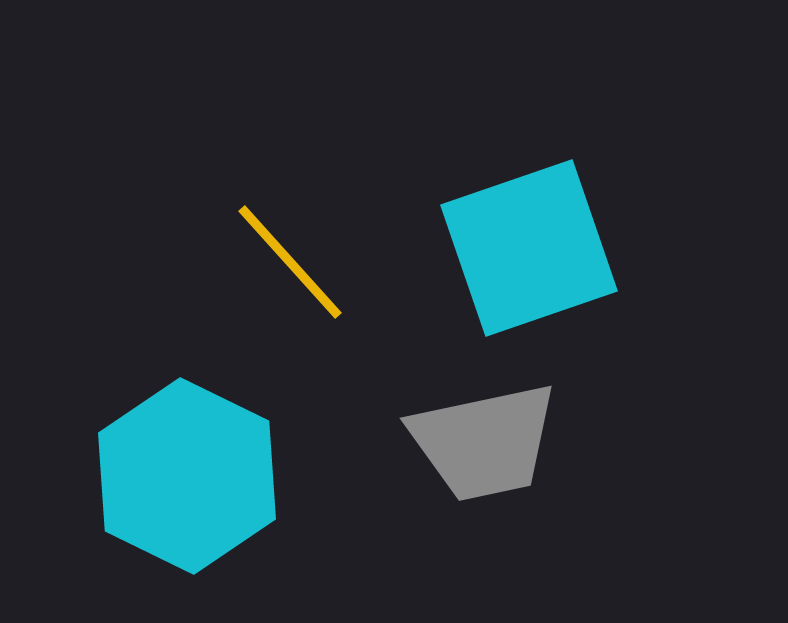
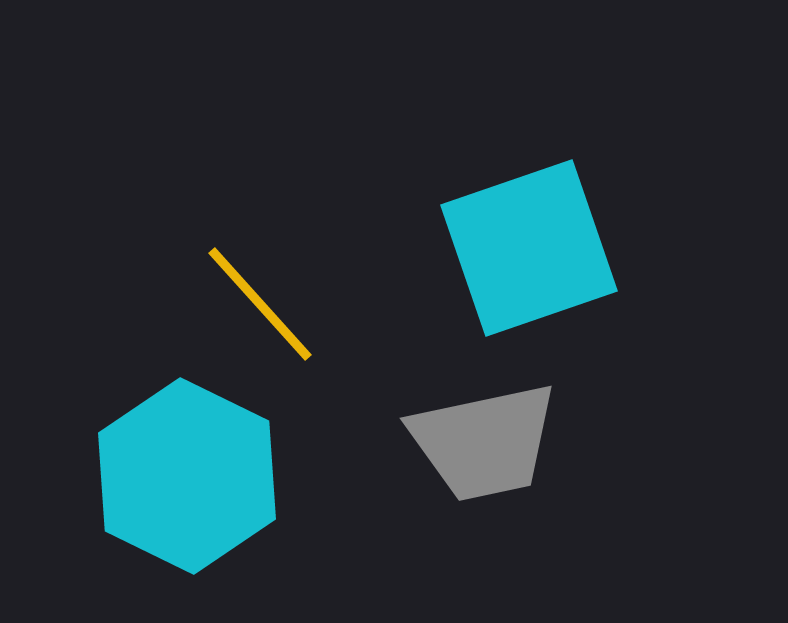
yellow line: moved 30 px left, 42 px down
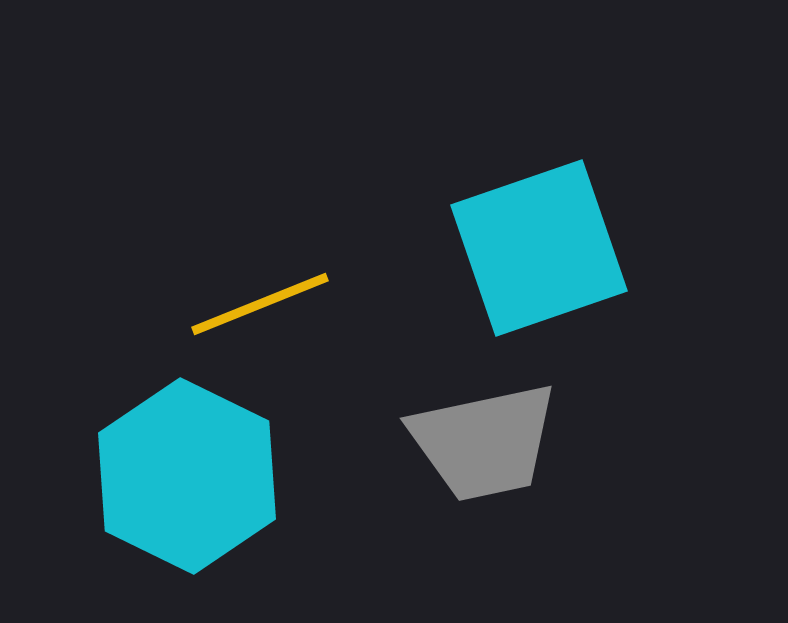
cyan square: moved 10 px right
yellow line: rotated 70 degrees counterclockwise
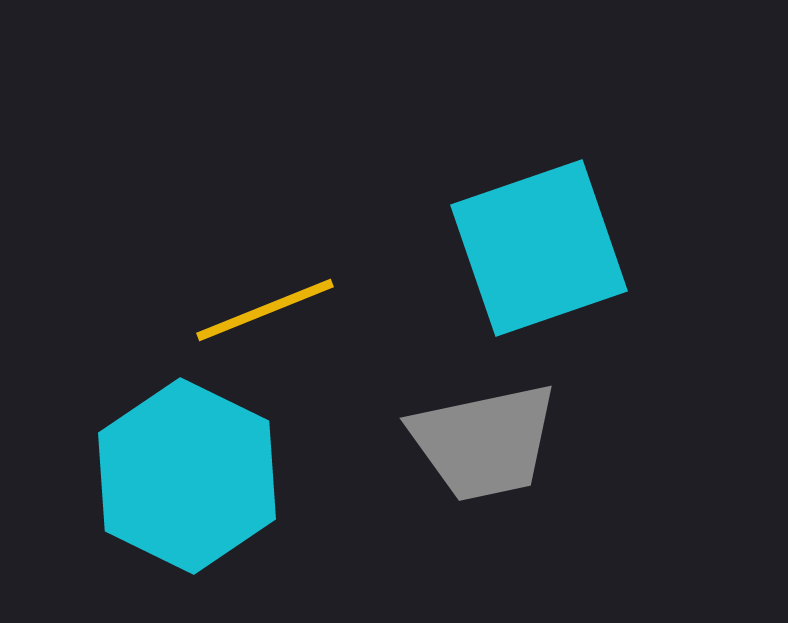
yellow line: moved 5 px right, 6 px down
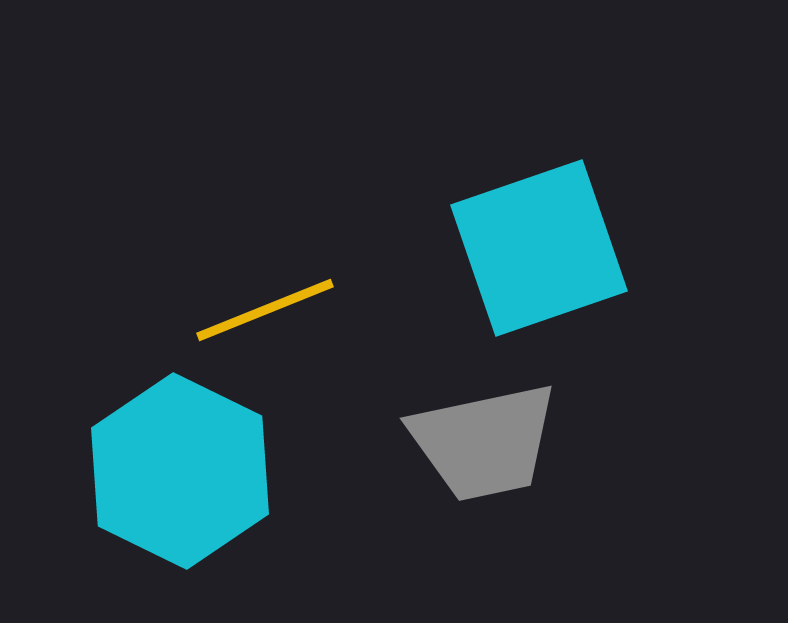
cyan hexagon: moved 7 px left, 5 px up
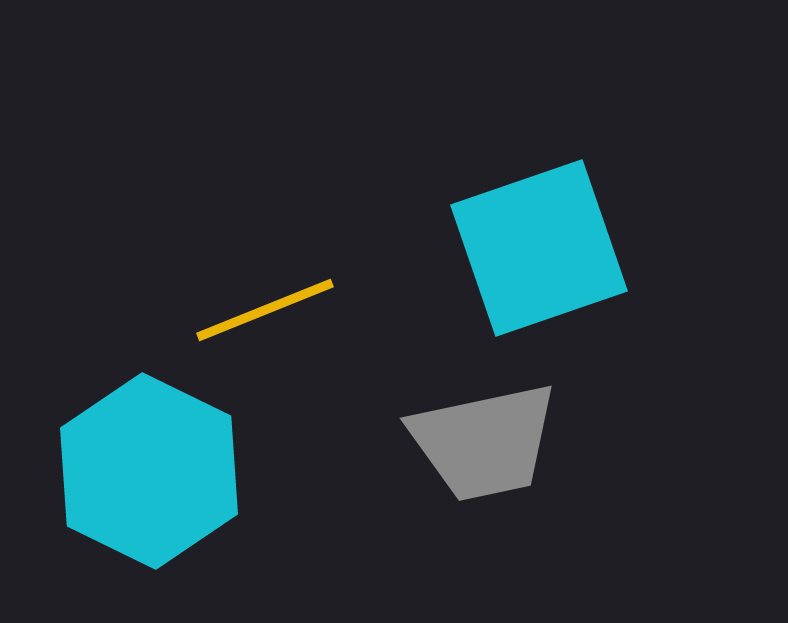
cyan hexagon: moved 31 px left
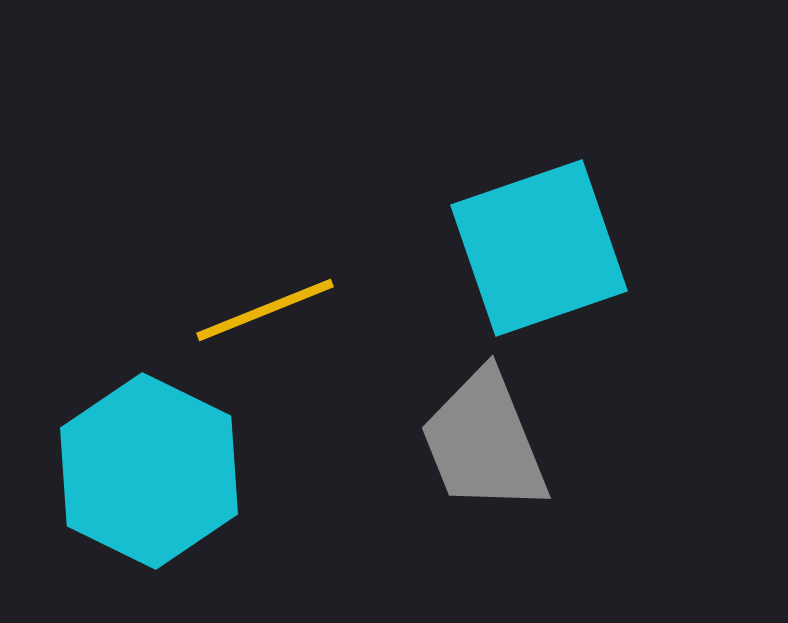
gray trapezoid: rotated 80 degrees clockwise
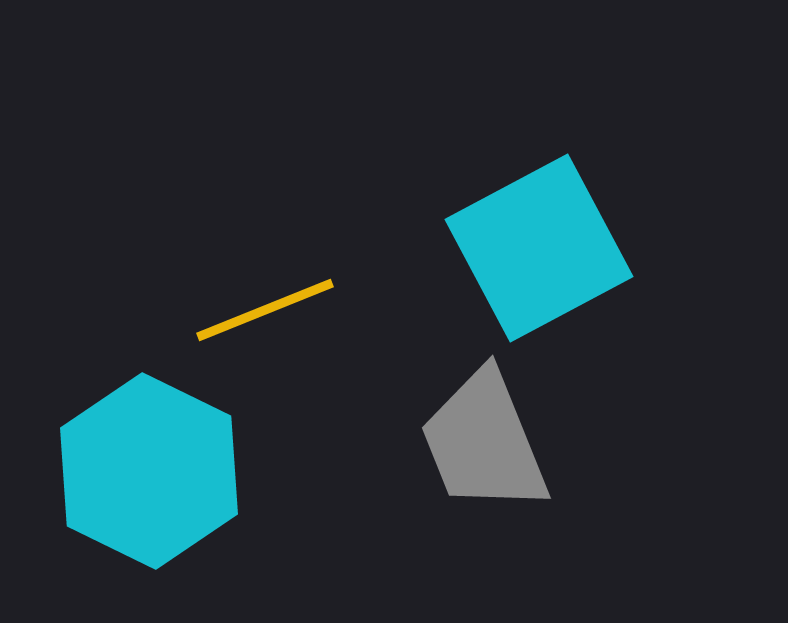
cyan square: rotated 9 degrees counterclockwise
